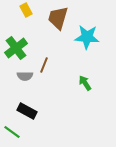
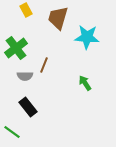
black rectangle: moved 1 px right, 4 px up; rotated 24 degrees clockwise
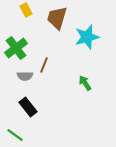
brown trapezoid: moved 1 px left
cyan star: rotated 20 degrees counterclockwise
green line: moved 3 px right, 3 px down
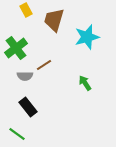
brown trapezoid: moved 3 px left, 2 px down
brown line: rotated 35 degrees clockwise
green line: moved 2 px right, 1 px up
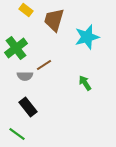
yellow rectangle: rotated 24 degrees counterclockwise
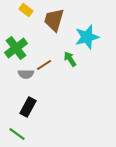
gray semicircle: moved 1 px right, 2 px up
green arrow: moved 15 px left, 24 px up
black rectangle: rotated 66 degrees clockwise
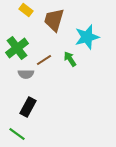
green cross: moved 1 px right
brown line: moved 5 px up
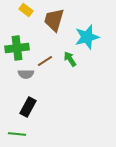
green cross: rotated 30 degrees clockwise
brown line: moved 1 px right, 1 px down
green line: rotated 30 degrees counterclockwise
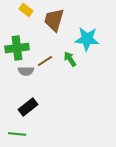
cyan star: moved 2 px down; rotated 20 degrees clockwise
gray semicircle: moved 3 px up
black rectangle: rotated 24 degrees clockwise
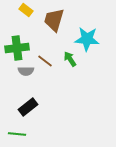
brown line: rotated 70 degrees clockwise
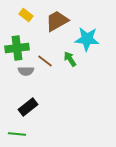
yellow rectangle: moved 5 px down
brown trapezoid: moved 3 px right, 1 px down; rotated 45 degrees clockwise
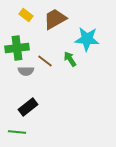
brown trapezoid: moved 2 px left, 2 px up
green line: moved 2 px up
